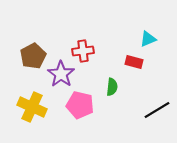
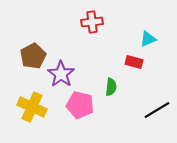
red cross: moved 9 px right, 29 px up
green semicircle: moved 1 px left
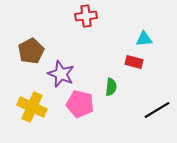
red cross: moved 6 px left, 6 px up
cyan triangle: moved 4 px left; rotated 18 degrees clockwise
brown pentagon: moved 2 px left, 5 px up
purple star: rotated 12 degrees counterclockwise
pink pentagon: moved 1 px up
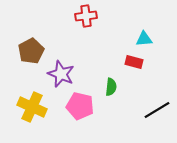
pink pentagon: moved 2 px down
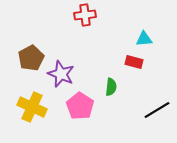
red cross: moved 1 px left, 1 px up
brown pentagon: moved 7 px down
pink pentagon: rotated 20 degrees clockwise
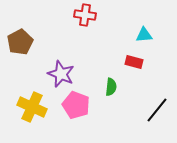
red cross: rotated 15 degrees clockwise
cyan triangle: moved 4 px up
brown pentagon: moved 11 px left, 16 px up
pink pentagon: moved 4 px left, 1 px up; rotated 12 degrees counterclockwise
black line: rotated 20 degrees counterclockwise
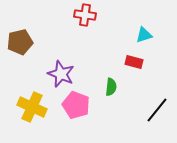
cyan triangle: rotated 12 degrees counterclockwise
brown pentagon: rotated 15 degrees clockwise
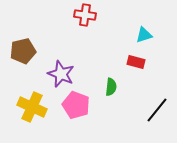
brown pentagon: moved 3 px right, 9 px down
red rectangle: moved 2 px right
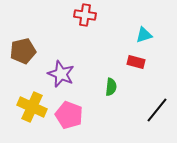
pink pentagon: moved 7 px left, 10 px down
